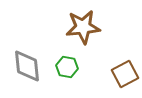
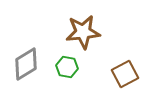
brown star: moved 5 px down
gray diamond: moved 1 px left, 2 px up; rotated 64 degrees clockwise
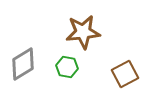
gray diamond: moved 3 px left
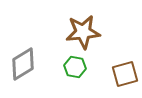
green hexagon: moved 8 px right
brown square: rotated 12 degrees clockwise
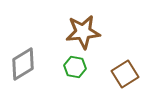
brown square: rotated 16 degrees counterclockwise
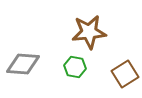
brown star: moved 6 px right
gray diamond: rotated 36 degrees clockwise
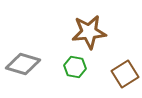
gray diamond: rotated 12 degrees clockwise
